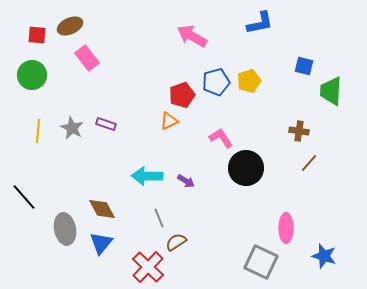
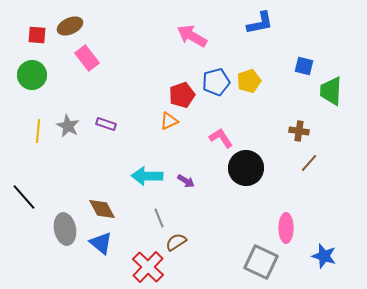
gray star: moved 4 px left, 2 px up
blue triangle: rotated 30 degrees counterclockwise
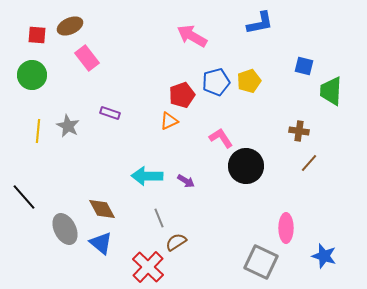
purple rectangle: moved 4 px right, 11 px up
black circle: moved 2 px up
gray ellipse: rotated 16 degrees counterclockwise
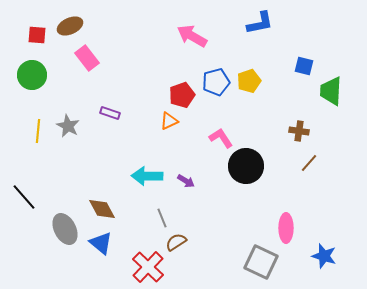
gray line: moved 3 px right
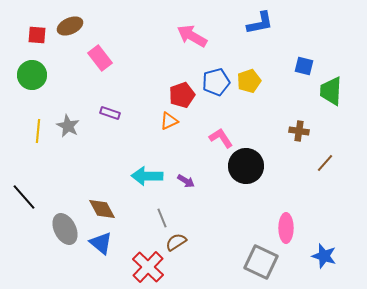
pink rectangle: moved 13 px right
brown line: moved 16 px right
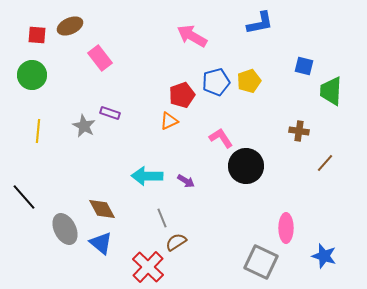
gray star: moved 16 px right
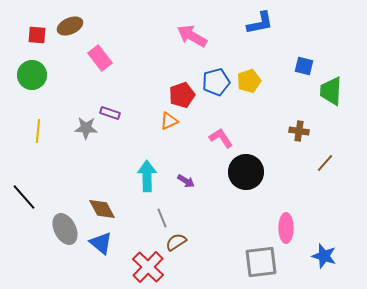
gray star: moved 2 px right, 2 px down; rotated 25 degrees counterclockwise
black circle: moved 6 px down
cyan arrow: rotated 88 degrees clockwise
gray square: rotated 32 degrees counterclockwise
